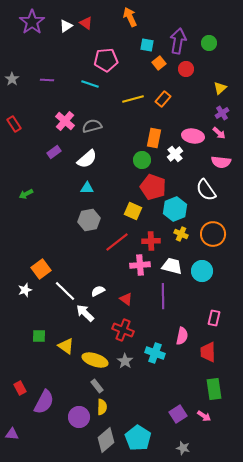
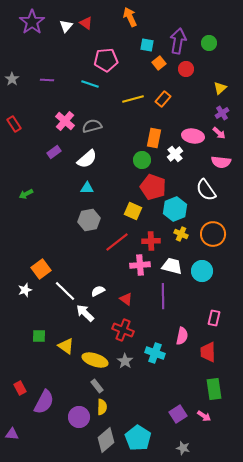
white triangle at (66, 26): rotated 16 degrees counterclockwise
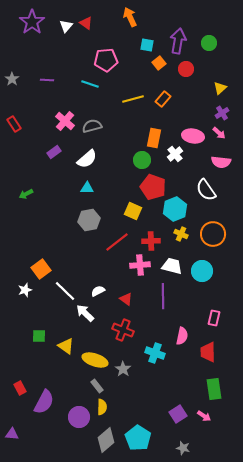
gray star at (125, 361): moved 2 px left, 8 px down
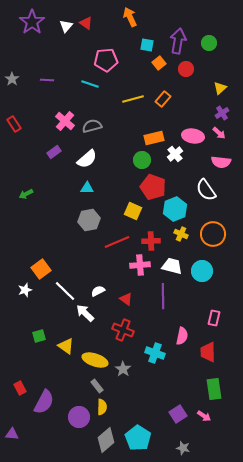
orange rectangle at (154, 138): rotated 66 degrees clockwise
red line at (117, 242): rotated 15 degrees clockwise
green square at (39, 336): rotated 16 degrees counterclockwise
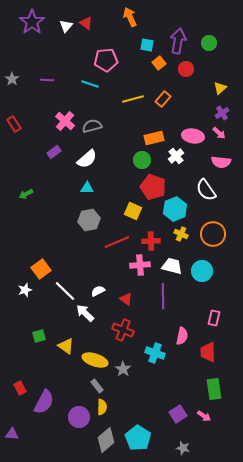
white cross at (175, 154): moved 1 px right, 2 px down
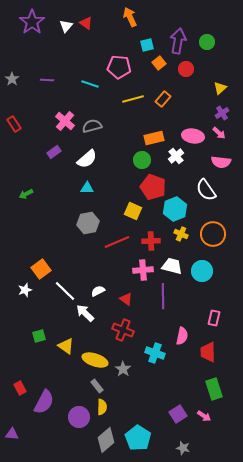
green circle at (209, 43): moved 2 px left, 1 px up
cyan square at (147, 45): rotated 24 degrees counterclockwise
pink pentagon at (106, 60): moved 13 px right, 7 px down; rotated 10 degrees clockwise
gray hexagon at (89, 220): moved 1 px left, 3 px down
pink cross at (140, 265): moved 3 px right, 5 px down
green rectangle at (214, 389): rotated 10 degrees counterclockwise
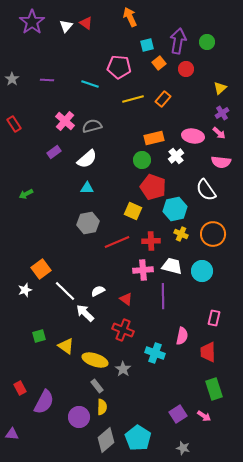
cyan hexagon at (175, 209): rotated 10 degrees clockwise
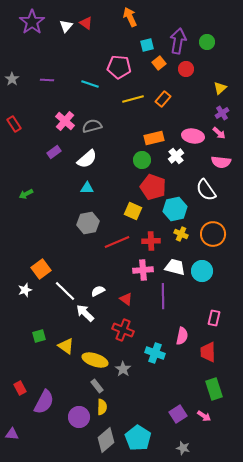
white trapezoid at (172, 266): moved 3 px right, 1 px down
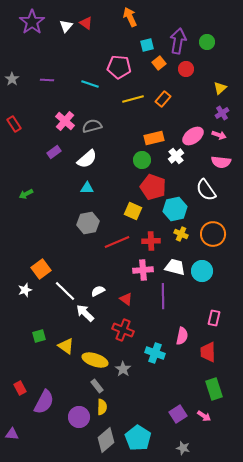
pink arrow at (219, 133): moved 2 px down; rotated 24 degrees counterclockwise
pink ellipse at (193, 136): rotated 45 degrees counterclockwise
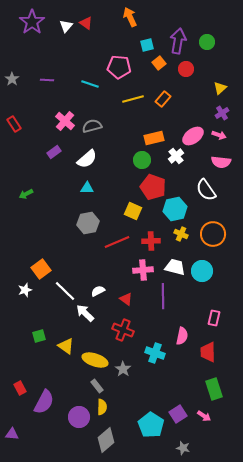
cyan pentagon at (138, 438): moved 13 px right, 13 px up
